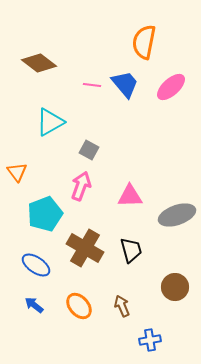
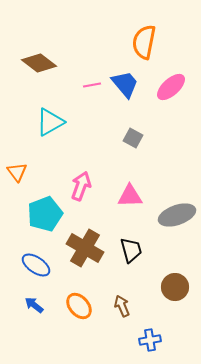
pink line: rotated 18 degrees counterclockwise
gray square: moved 44 px right, 12 px up
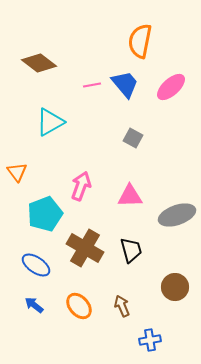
orange semicircle: moved 4 px left, 1 px up
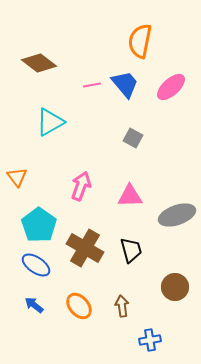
orange triangle: moved 5 px down
cyan pentagon: moved 6 px left, 11 px down; rotated 16 degrees counterclockwise
brown arrow: rotated 15 degrees clockwise
